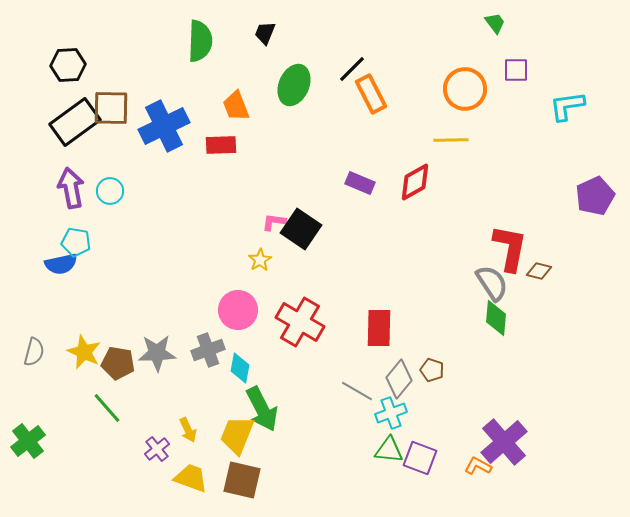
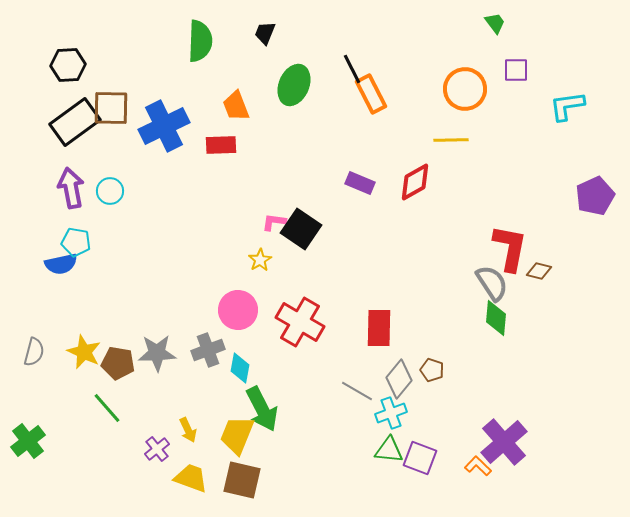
black line at (352, 69): rotated 72 degrees counterclockwise
orange L-shape at (478, 466): rotated 16 degrees clockwise
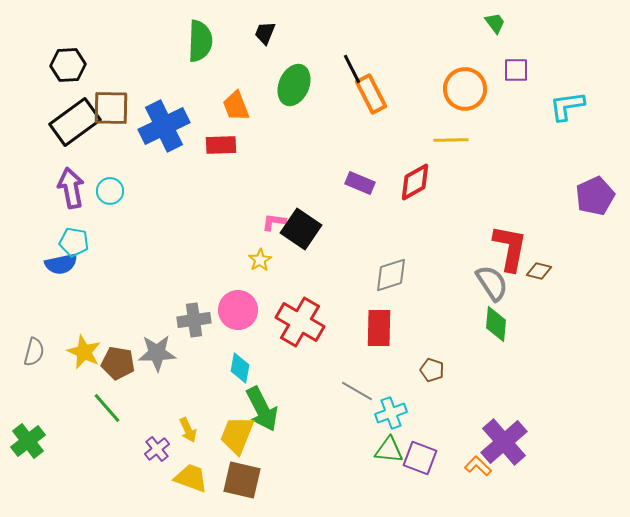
cyan pentagon at (76, 242): moved 2 px left
green diamond at (496, 318): moved 6 px down
gray cross at (208, 350): moved 14 px left, 30 px up; rotated 12 degrees clockwise
gray diamond at (399, 379): moved 8 px left, 104 px up; rotated 33 degrees clockwise
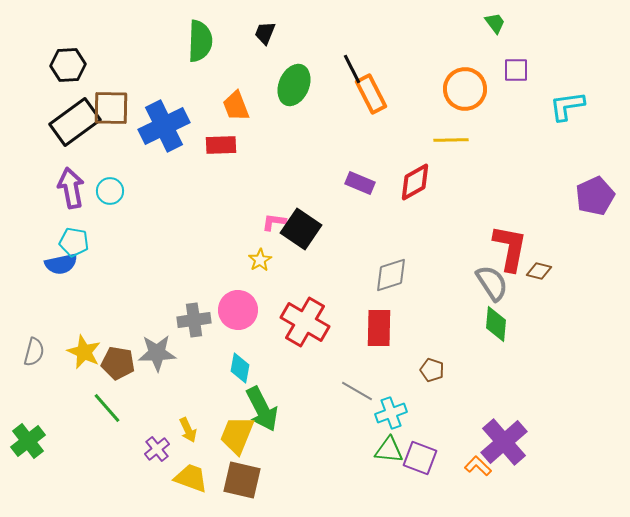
red cross at (300, 322): moved 5 px right
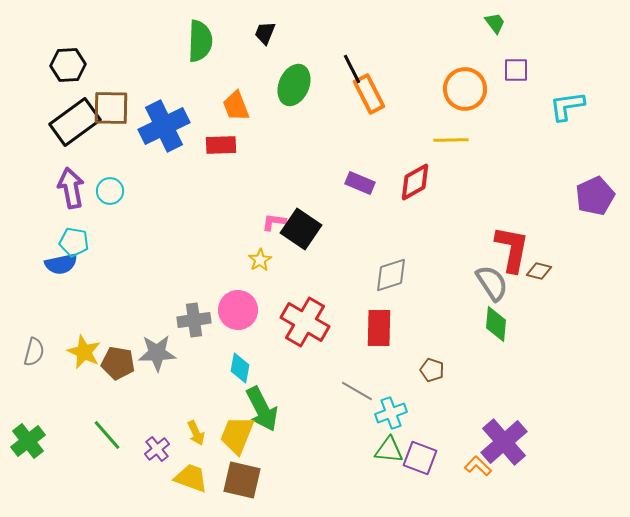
orange rectangle at (371, 94): moved 2 px left
red L-shape at (510, 248): moved 2 px right, 1 px down
green line at (107, 408): moved 27 px down
yellow arrow at (188, 430): moved 8 px right, 3 px down
